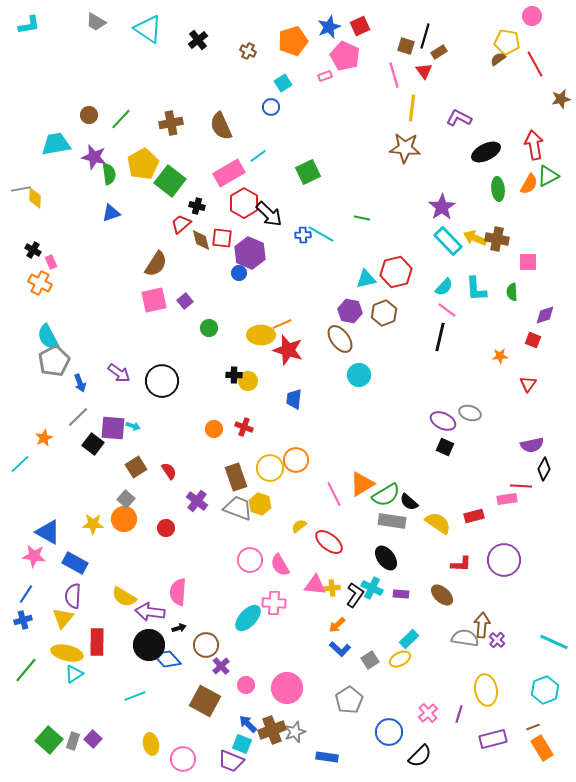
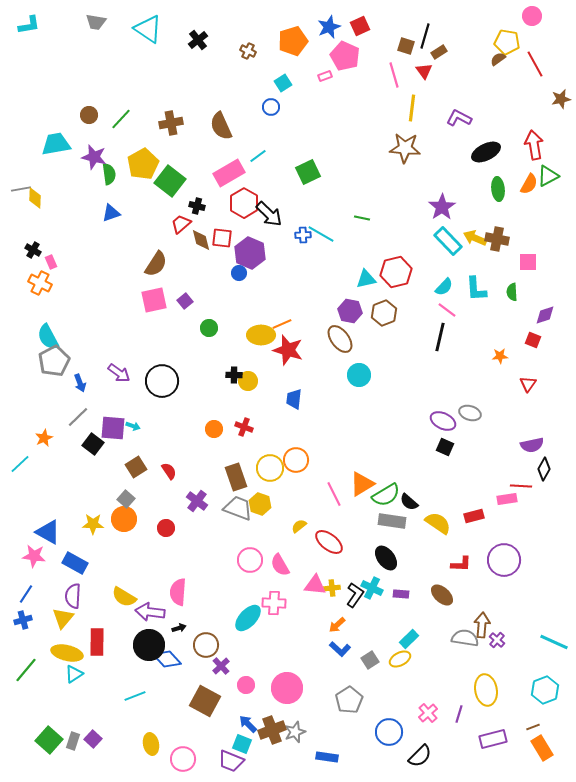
gray trapezoid at (96, 22): rotated 20 degrees counterclockwise
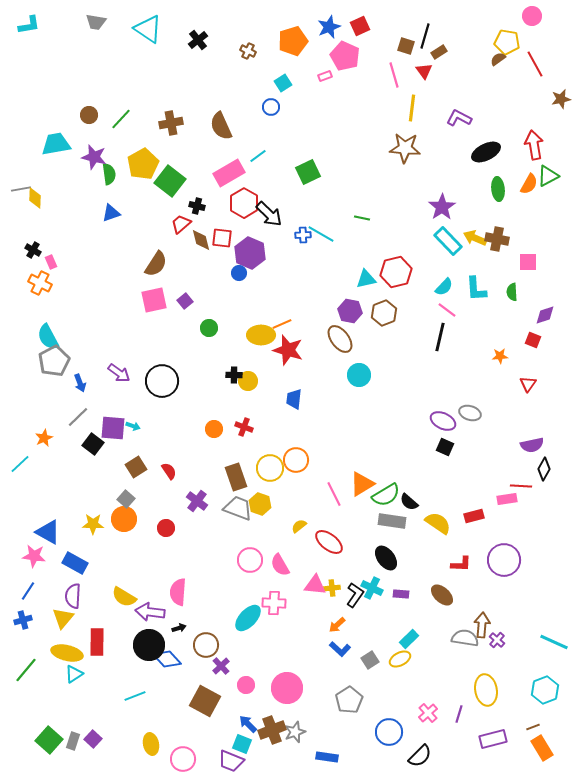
blue line at (26, 594): moved 2 px right, 3 px up
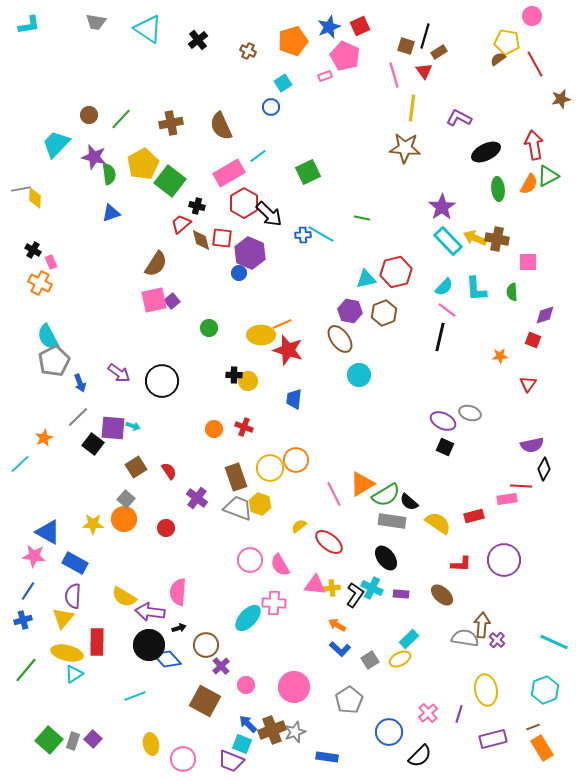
cyan trapezoid at (56, 144): rotated 36 degrees counterclockwise
purple square at (185, 301): moved 13 px left
purple cross at (197, 501): moved 3 px up
orange arrow at (337, 625): rotated 72 degrees clockwise
pink circle at (287, 688): moved 7 px right, 1 px up
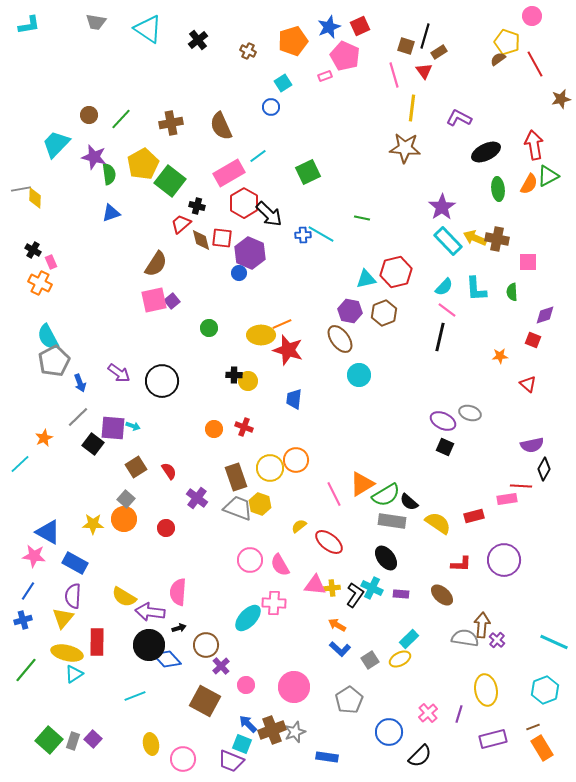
yellow pentagon at (507, 42): rotated 10 degrees clockwise
red triangle at (528, 384): rotated 24 degrees counterclockwise
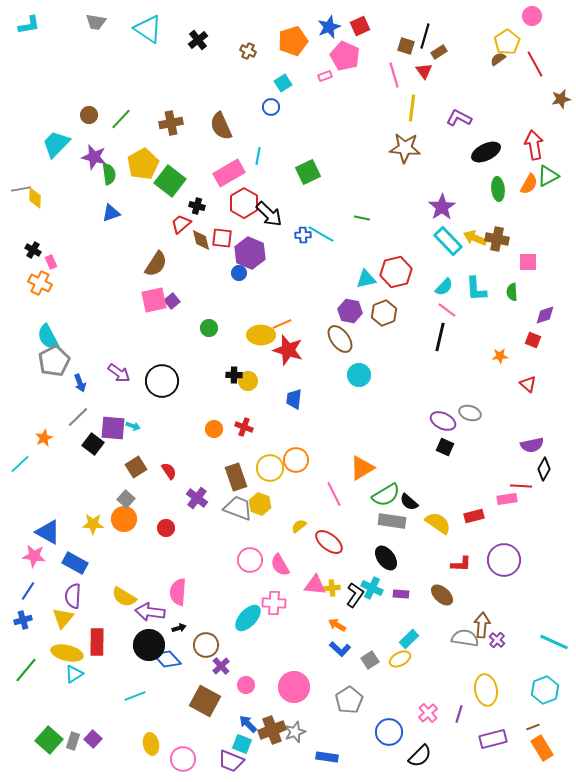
yellow pentagon at (507, 42): rotated 20 degrees clockwise
cyan line at (258, 156): rotated 42 degrees counterclockwise
orange triangle at (362, 484): moved 16 px up
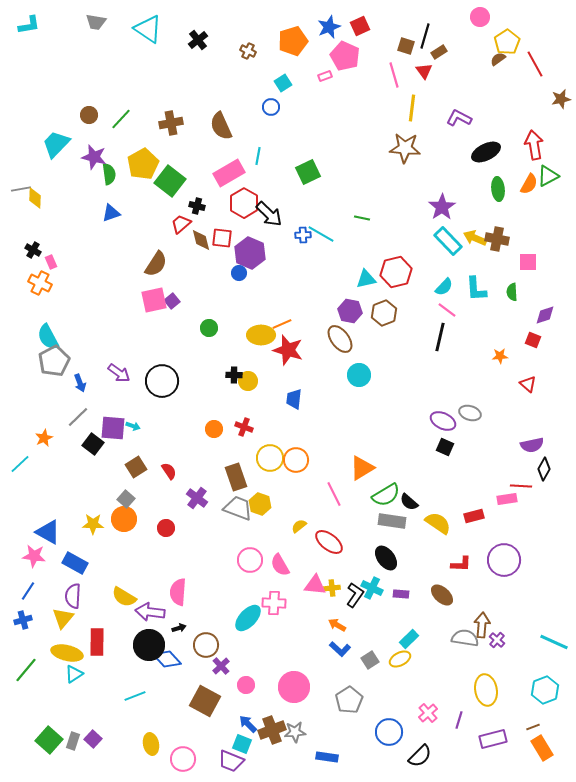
pink circle at (532, 16): moved 52 px left, 1 px down
yellow circle at (270, 468): moved 10 px up
purple line at (459, 714): moved 6 px down
gray star at (295, 732): rotated 15 degrees clockwise
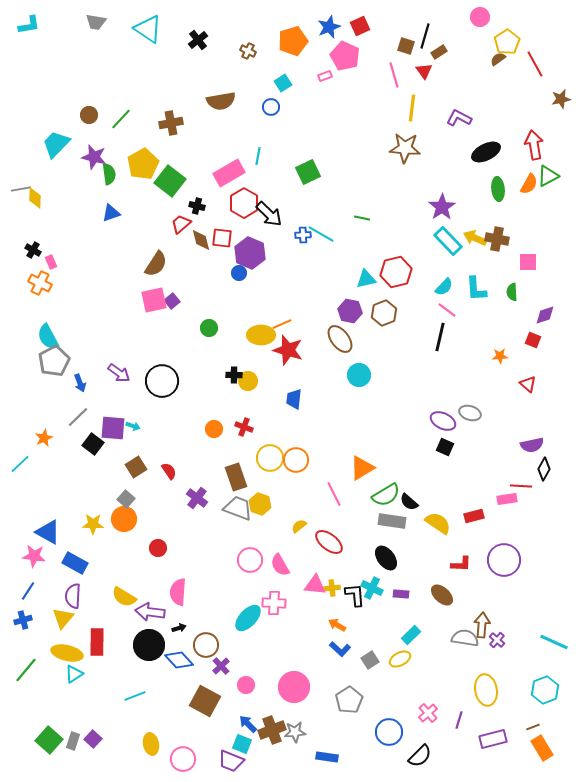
brown semicircle at (221, 126): moved 25 px up; rotated 76 degrees counterclockwise
red circle at (166, 528): moved 8 px left, 20 px down
black L-shape at (355, 595): rotated 40 degrees counterclockwise
cyan rectangle at (409, 639): moved 2 px right, 4 px up
blue diamond at (167, 659): moved 12 px right, 1 px down
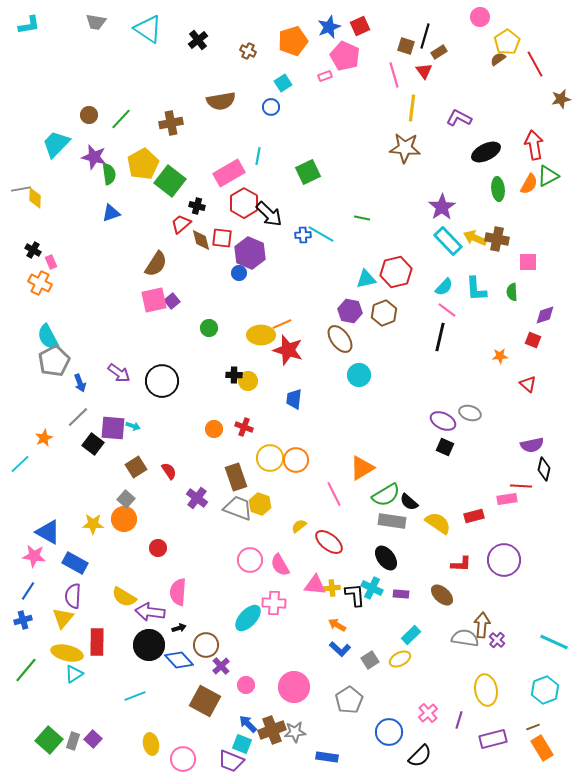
black diamond at (544, 469): rotated 15 degrees counterclockwise
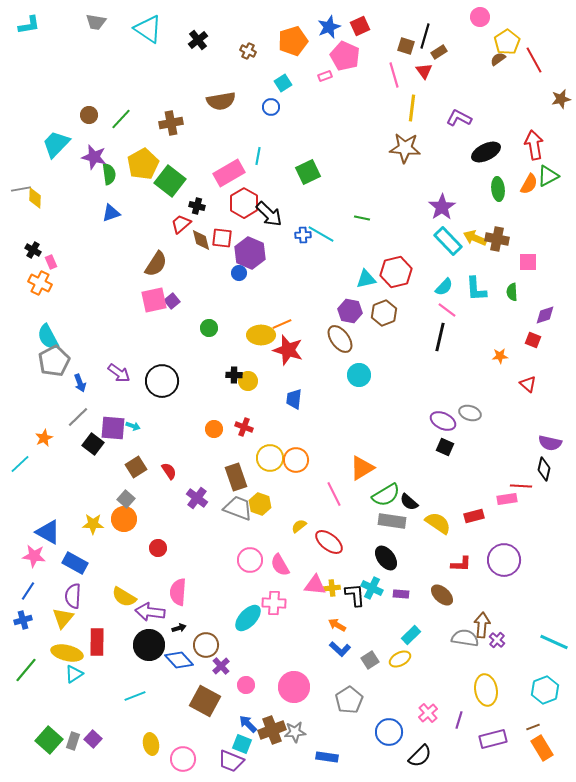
red line at (535, 64): moved 1 px left, 4 px up
purple semicircle at (532, 445): moved 18 px right, 2 px up; rotated 25 degrees clockwise
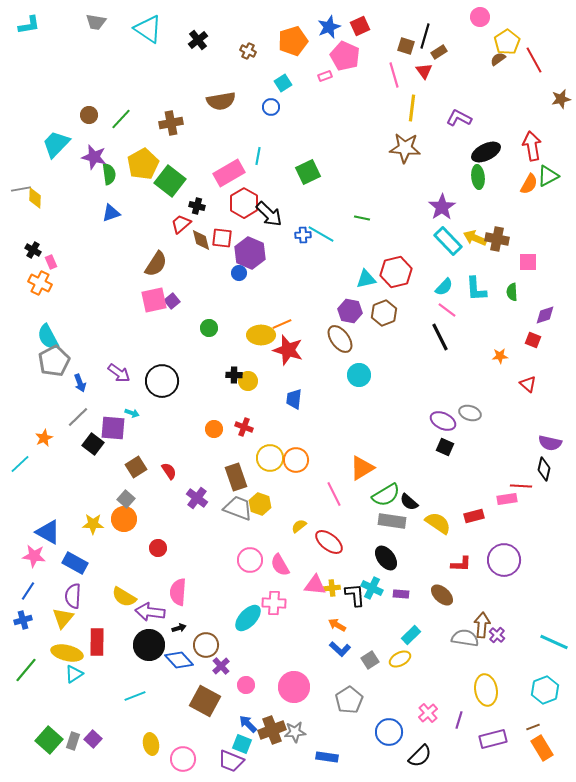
red arrow at (534, 145): moved 2 px left, 1 px down
green ellipse at (498, 189): moved 20 px left, 12 px up
black line at (440, 337): rotated 40 degrees counterclockwise
cyan arrow at (133, 426): moved 1 px left, 13 px up
purple cross at (497, 640): moved 5 px up
